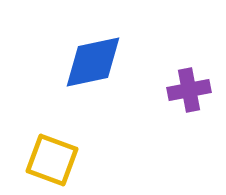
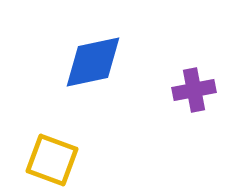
purple cross: moved 5 px right
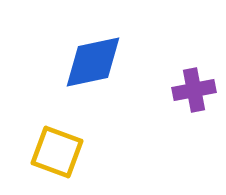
yellow square: moved 5 px right, 8 px up
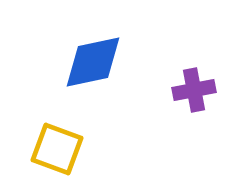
yellow square: moved 3 px up
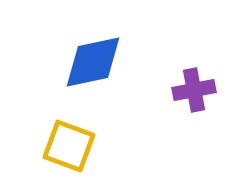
yellow square: moved 12 px right, 3 px up
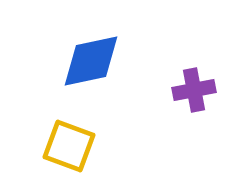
blue diamond: moved 2 px left, 1 px up
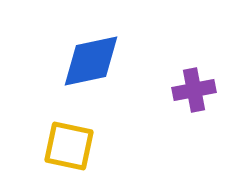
yellow square: rotated 8 degrees counterclockwise
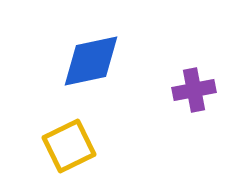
yellow square: rotated 38 degrees counterclockwise
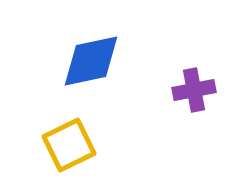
yellow square: moved 1 px up
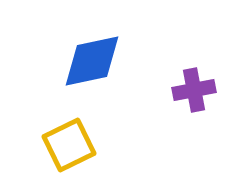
blue diamond: moved 1 px right
